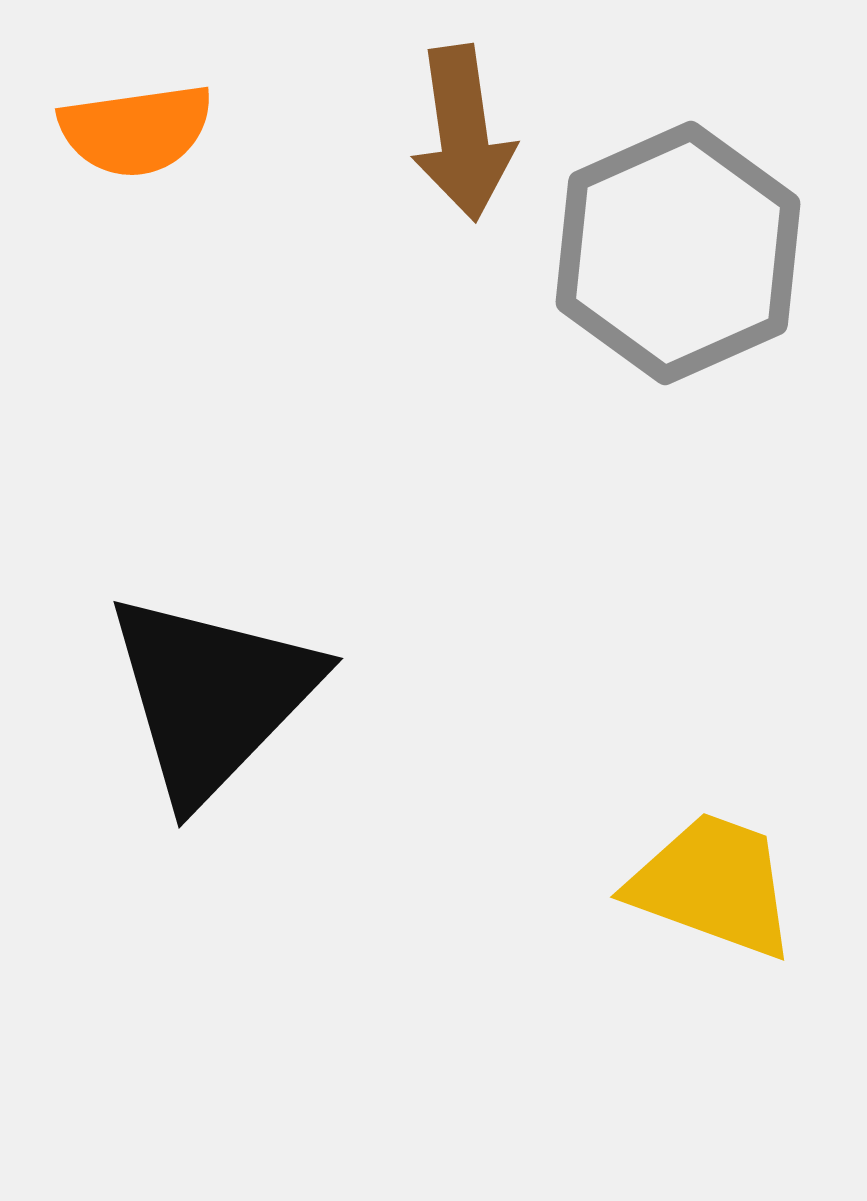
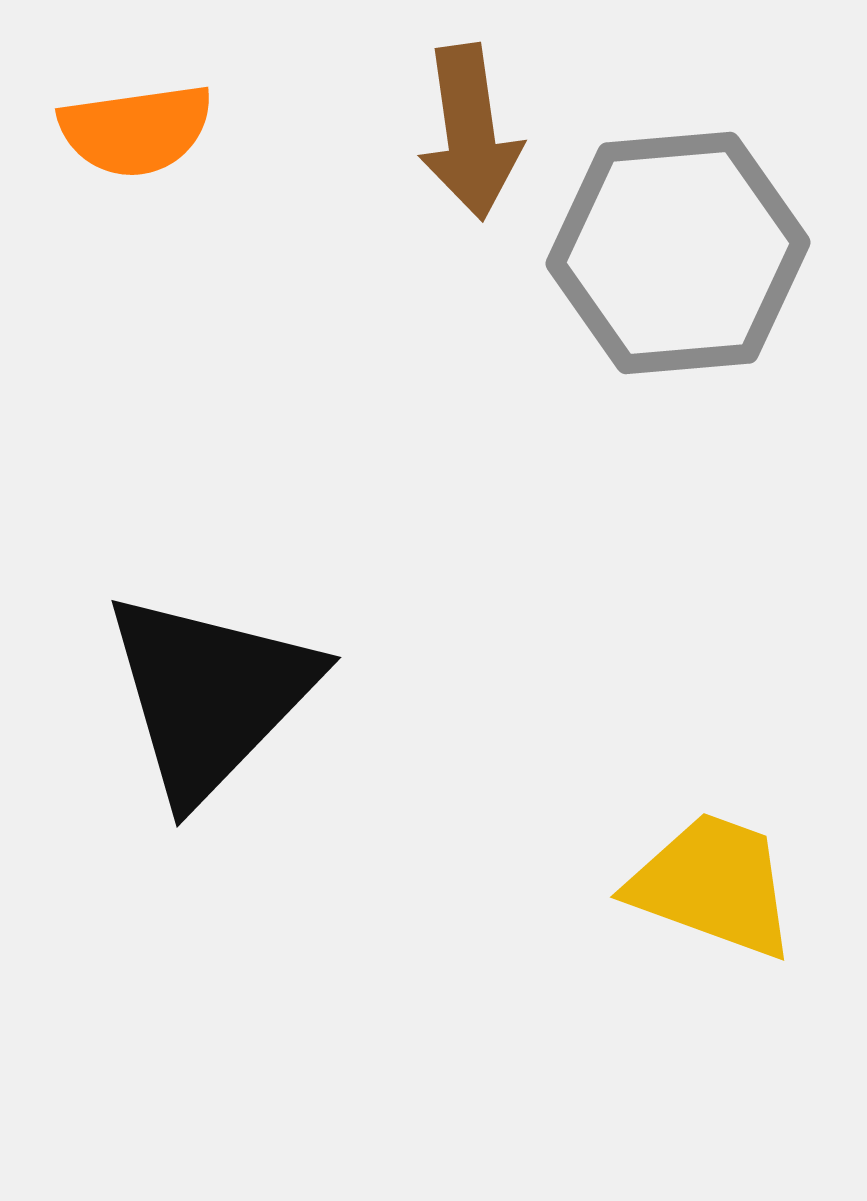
brown arrow: moved 7 px right, 1 px up
gray hexagon: rotated 19 degrees clockwise
black triangle: moved 2 px left, 1 px up
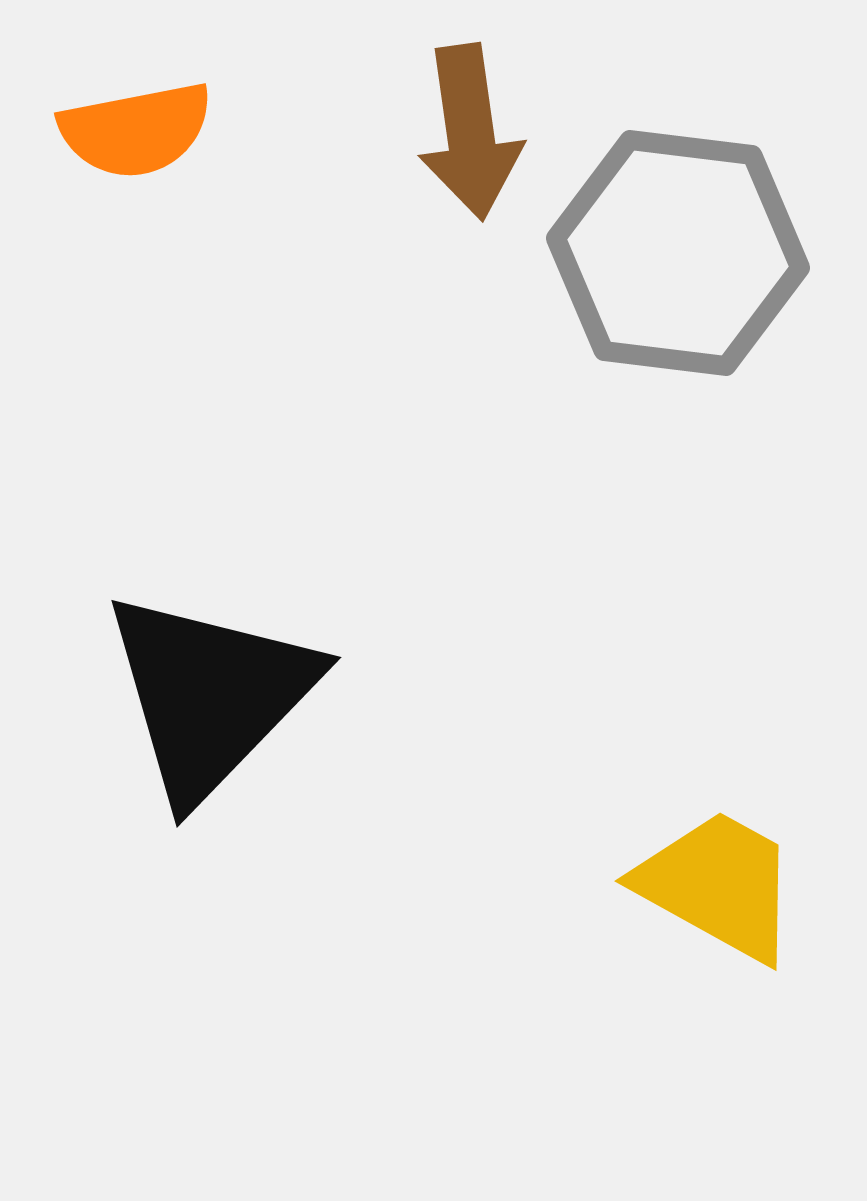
orange semicircle: rotated 3 degrees counterclockwise
gray hexagon: rotated 12 degrees clockwise
yellow trapezoid: moved 5 px right; rotated 9 degrees clockwise
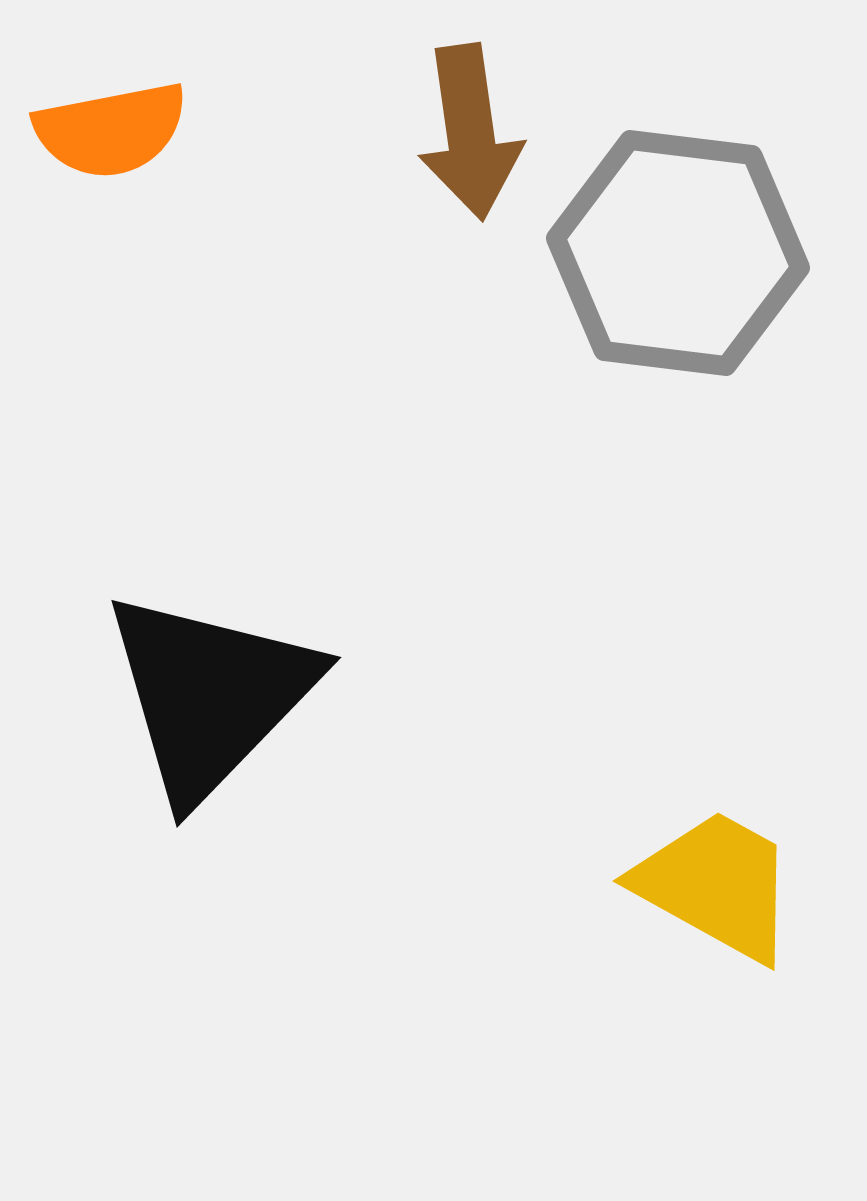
orange semicircle: moved 25 px left
yellow trapezoid: moved 2 px left
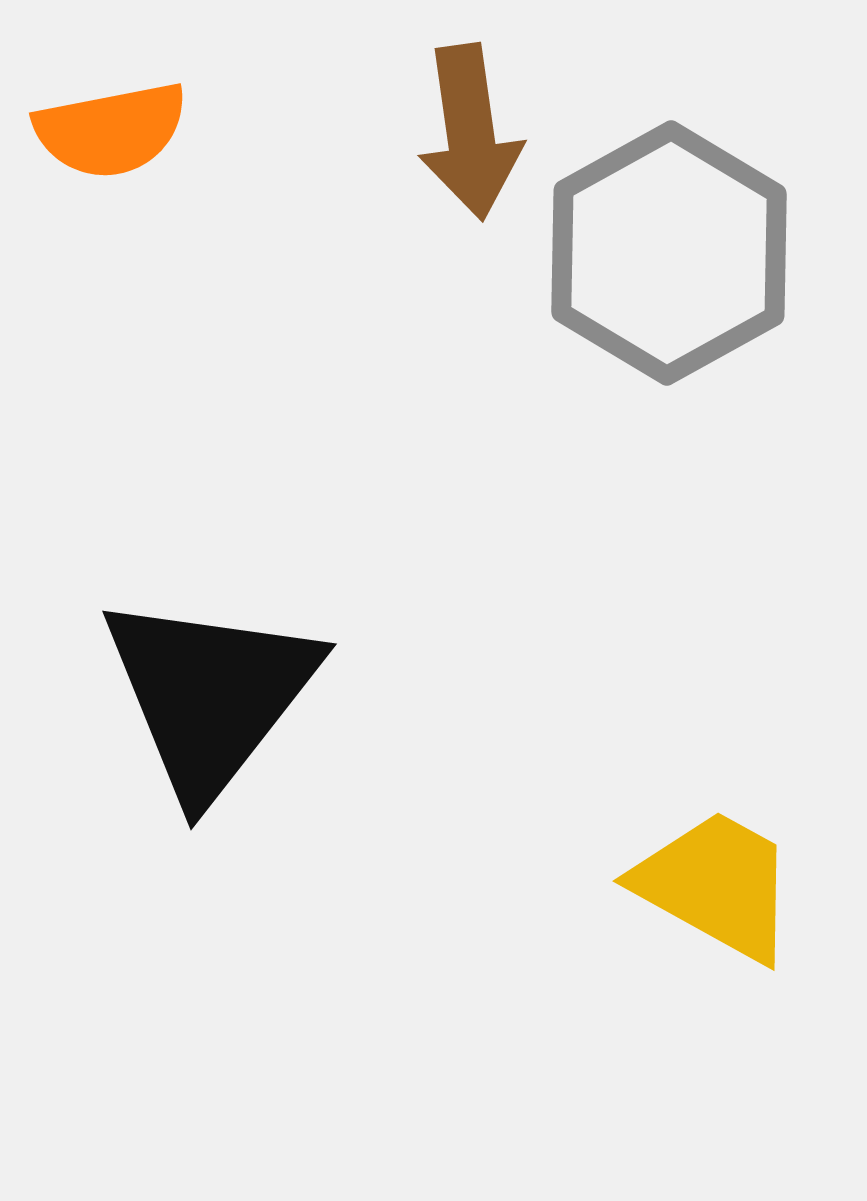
gray hexagon: moved 9 px left; rotated 24 degrees clockwise
black triangle: rotated 6 degrees counterclockwise
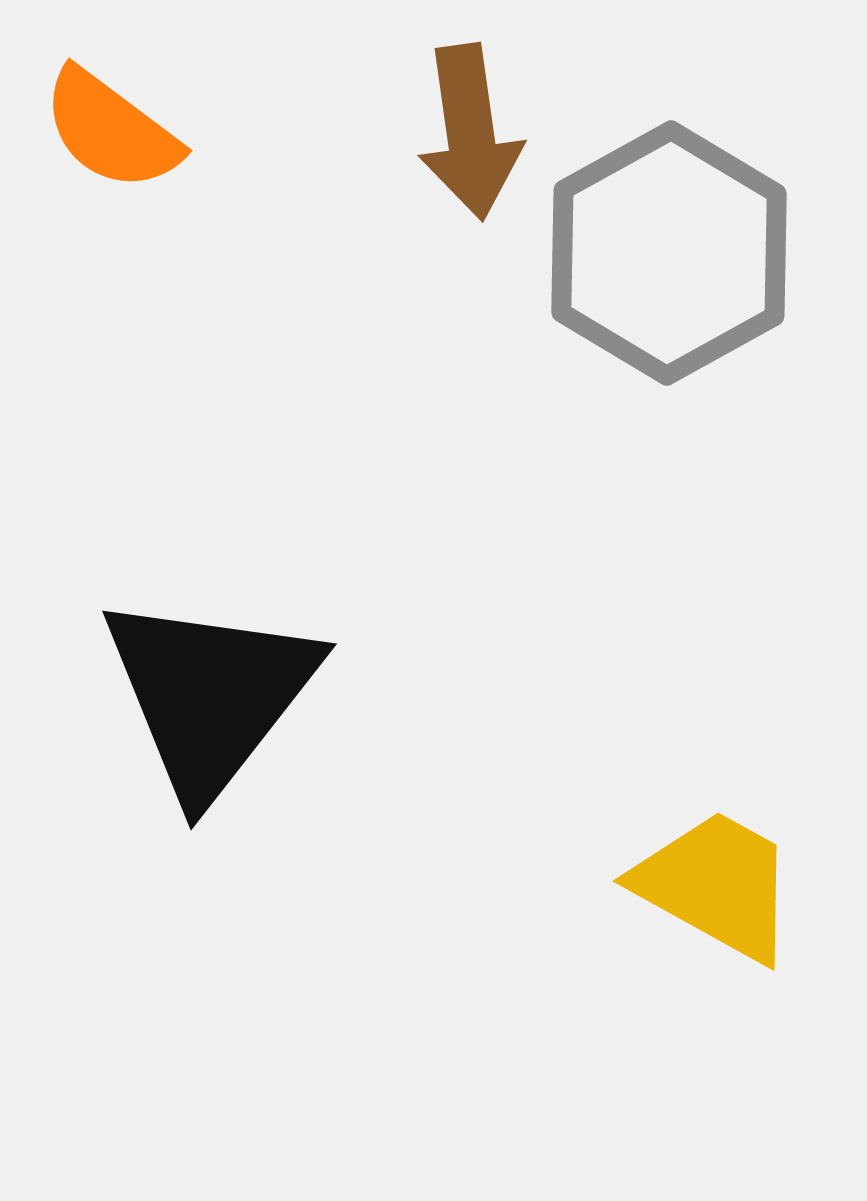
orange semicircle: rotated 48 degrees clockwise
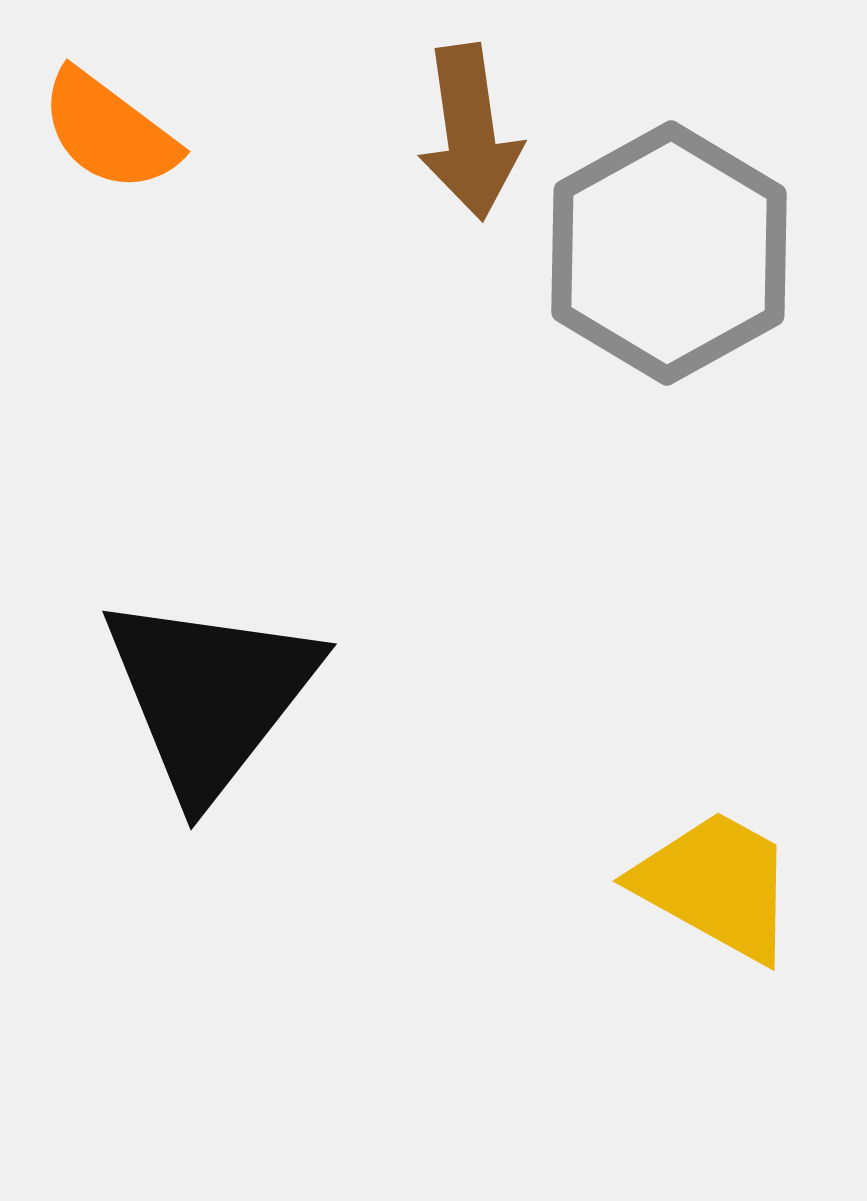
orange semicircle: moved 2 px left, 1 px down
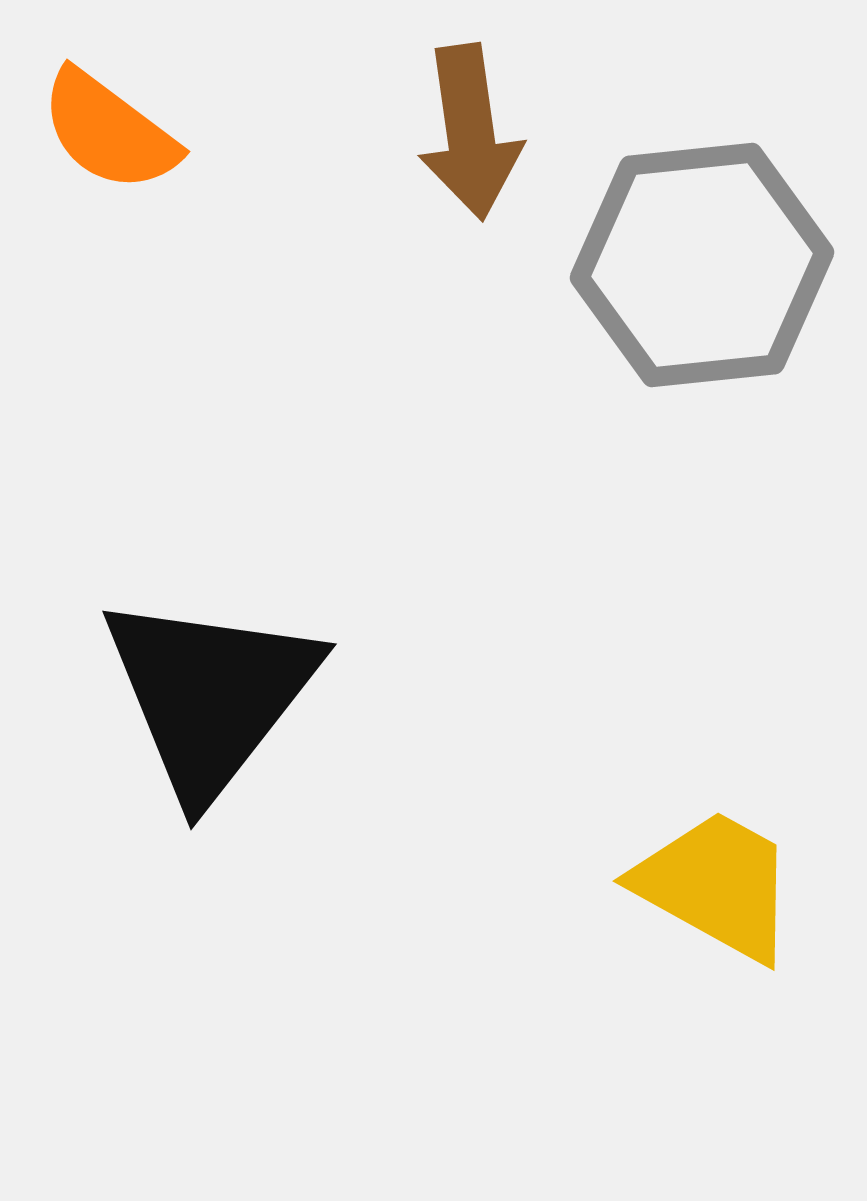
gray hexagon: moved 33 px right, 12 px down; rotated 23 degrees clockwise
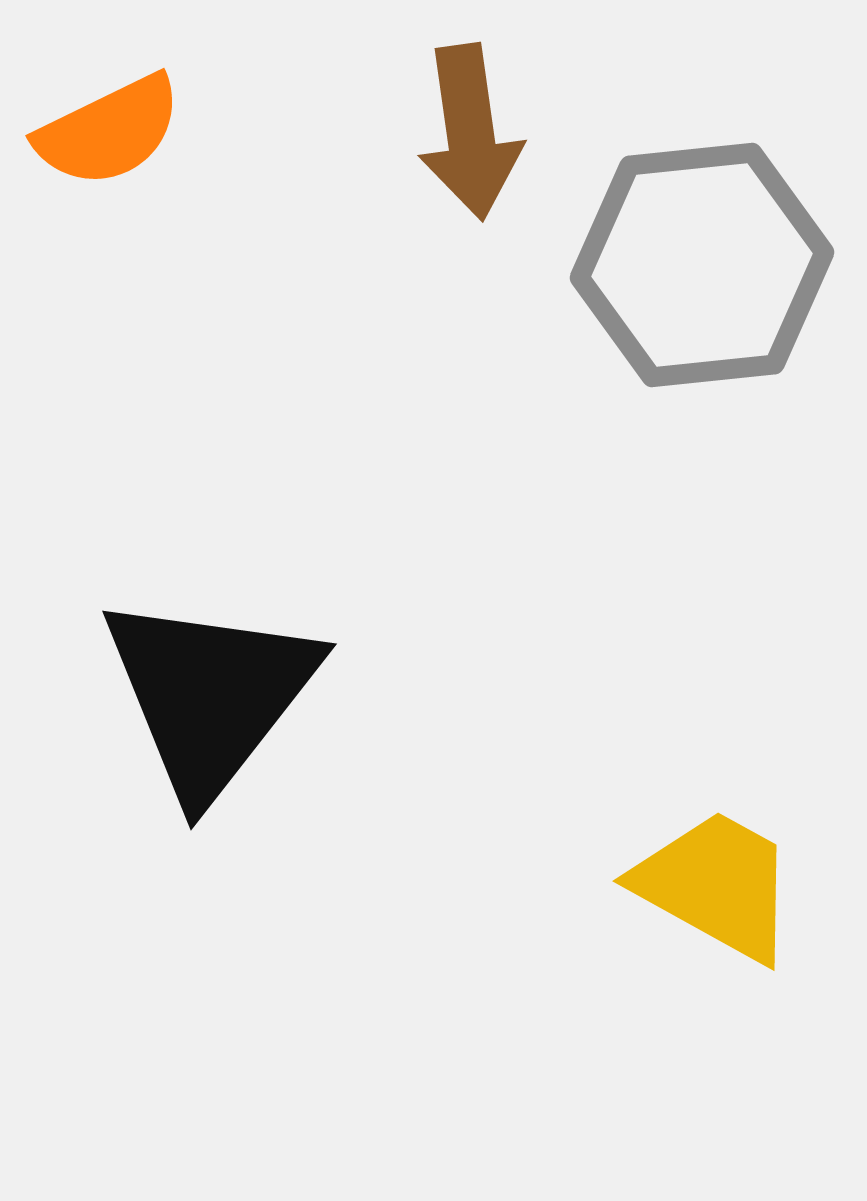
orange semicircle: rotated 63 degrees counterclockwise
